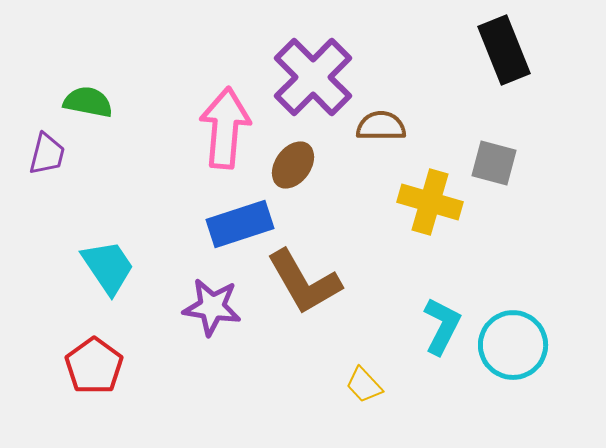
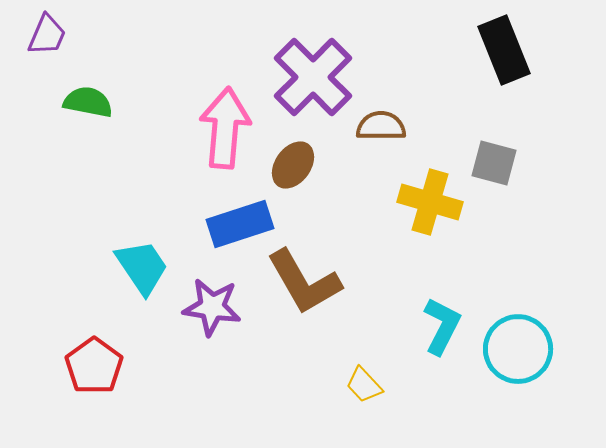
purple trapezoid: moved 119 px up; rotated 9 degrees clockwise
cyan trapezoid: moved 34 px right
cyan circle: moved 5 px right, 4 px down
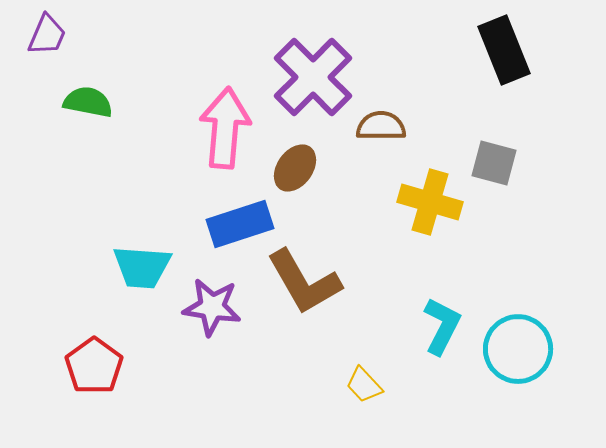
brown ellipse: moved 2 px right, 3 px down
cyan trapezoid: rotated 128 degrees clockwise
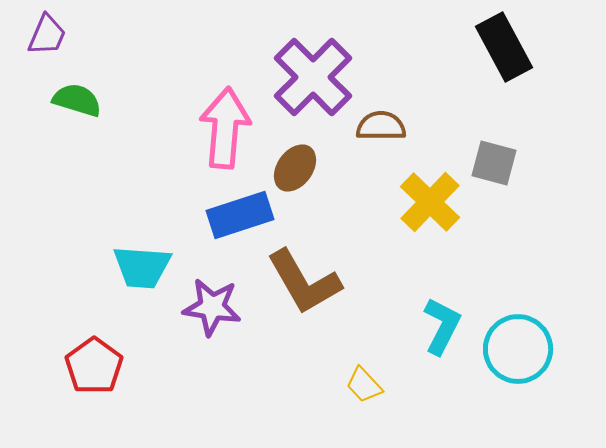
black rectangle: moved 3 px up; rotated 6 degrees counterclockwise
green semicircle: moved 11 px left, 2 px up; rotated 6 degrees clockwise
yellow cross: rotated 28 degrees clockwise
blue rectangle: moved 9 px up
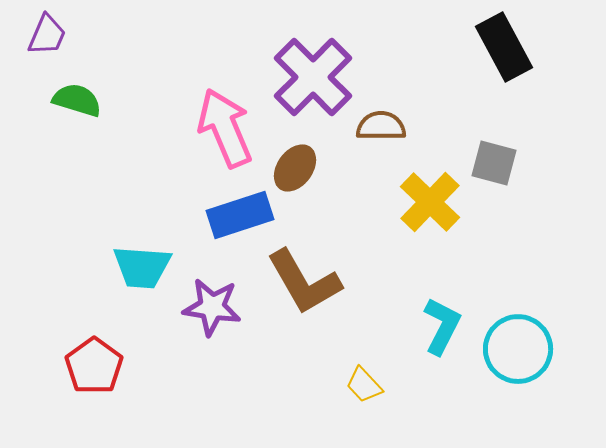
pink arrow: rotated 28 degrees counterclockwise
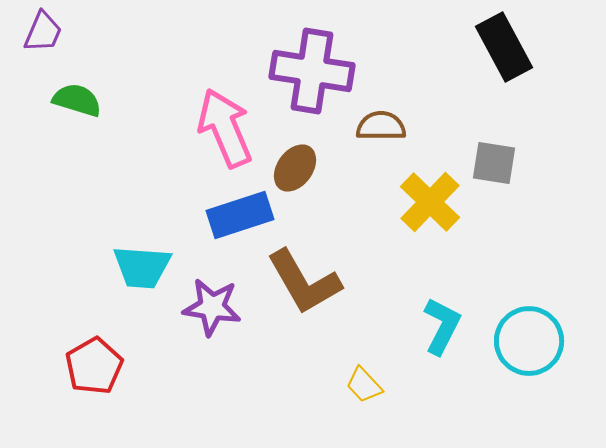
purple trapezoid: moved 4 px left, 3 px up
purple cross: moved 1 px left, 6 px up; rotated 36 degrees counterclockwise
gray square: rotated 6 degrees counterclockwise
cyan circle: moved 11 px right, 8 px up
red pentagon: rotated 6 degrees clockwise
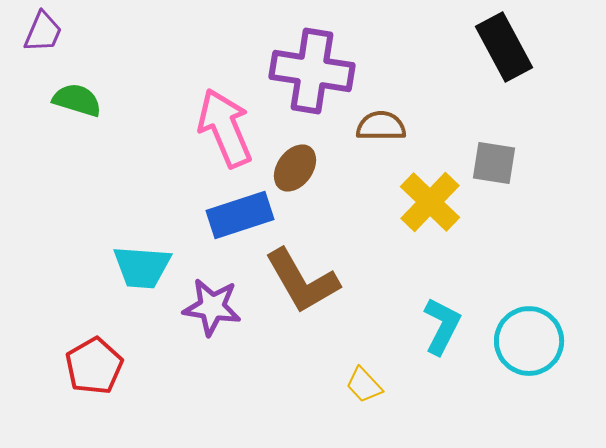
brown L-shape: moved 2 px left, 1 px up
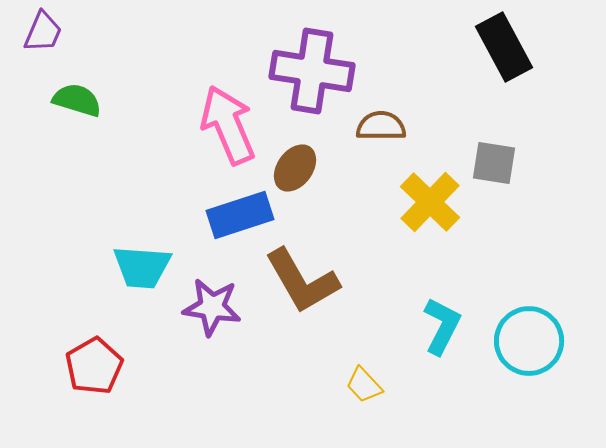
pink arrow: moved 3 px right, 3 px up
